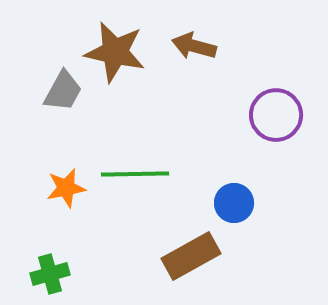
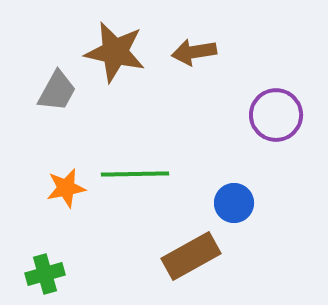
brown arrow: moved 6 px down; rotated 24 degrees counterclockwise
gray trapezoid: moved 6 px left
green cross: moved 5 px left
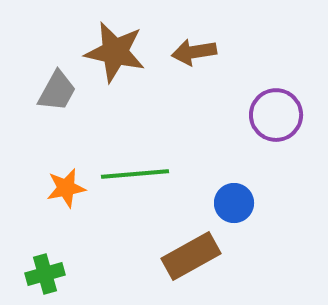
green line: rotated 4 degrees counterclockwise
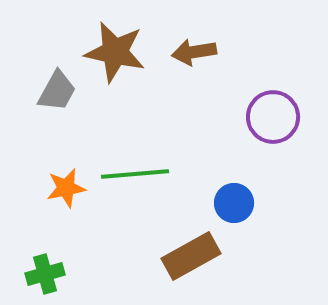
purple circle: moved 3 px left, 2 px down
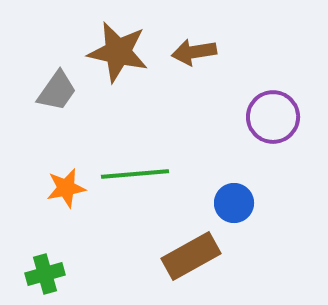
brown star: moved 3 px right
gray trapezoid: rotated 6 degrees clockwise
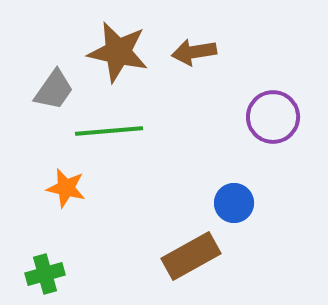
gray trapezoid: moved 3 px left, 1 px up
green line: moved 26 px left, 43 px up
orange star: rotated 24 degrees clockwise
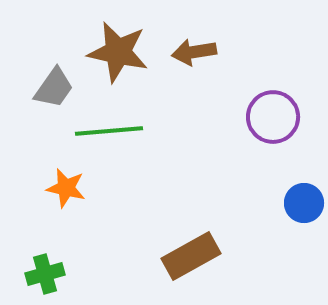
gray trapezoid: moved 2 px up
blue circle: moved 70 px right
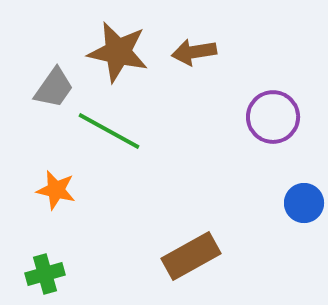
green line: rotated 34 degrees clockwise
orange star: moved 10 px left, 2 px down
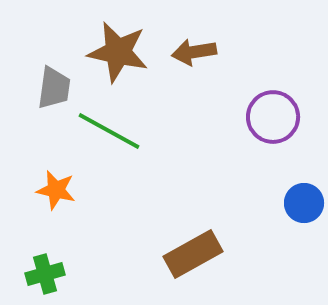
gray trapezoid: rotated 27 degrees counterclockwise
brown rectangle: moved 2 px right, 2 px up
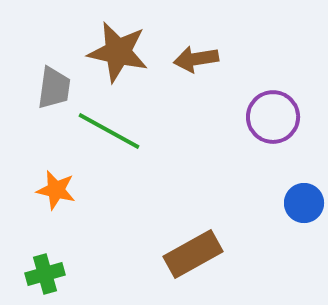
brown arrow: moved 2 px right, 7 px down
